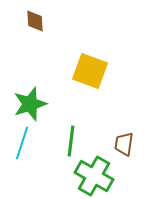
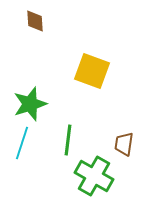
yellow square: moved 2 px right
green line: moved 3 px left, 1 px up
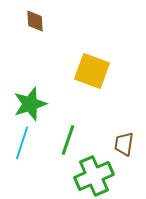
green line: rotated 12 degrees clockwise
green cross: rotated 36 degrees clockwise
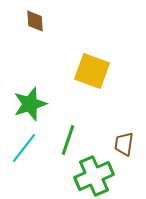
cyan line: moved 2 px right, 5 px down; rotated 20 degrees clockwise
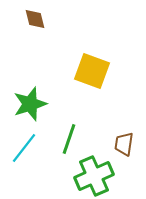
brown diamond: moved 2 px up; rotated 10 degrees counterclockwise
green line: moved 1 px right, 1 px up
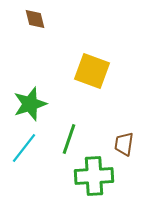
green cross: rotated 21 degrees clockwise
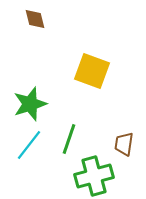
cyan line: moved 5 px right, 3 px up
green cross: rotated 12 degrees counterclockwise
